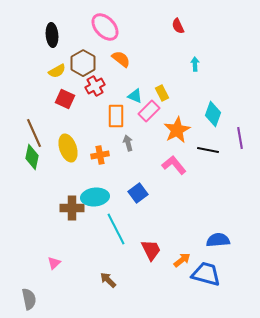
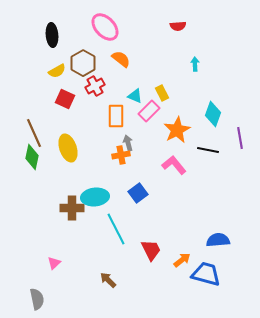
red semicircle: rotated 70 degrees counterclockwise
orange cross: moved 21 px right
gray semicircle: moved 8 px right
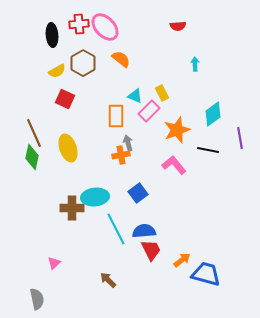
red cross: moved 16 px left, 62 px up; rotated 24 degrees clockwise
cyan diamond: rotated 35 degrees clockwise
orange star: rotated 8 degrees clockwise
blue semicircle: moved 74 px left, 9 px up
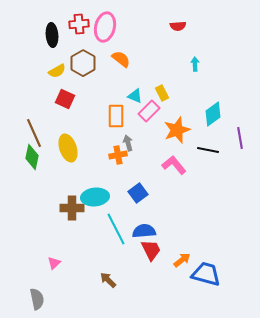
pink ellipse: rotated 56 degrees clockwise
orange cross: moved 3 px left
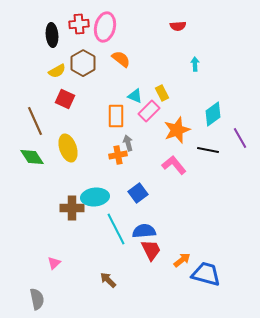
brown line: moved 1 px right, 12 px up
purple line: rotated 20 degrees counterclockwise
green diamond: rotated 45 degrees counterclockwise
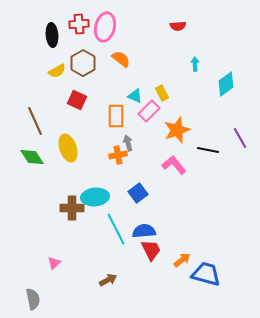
red square: moved 12 px right, 1 px down
cyan diamond: moved 13 px right, 30 px up
brown arrow: rotated 108 degrees clockwise
gray semicircle: moved 4 px left
